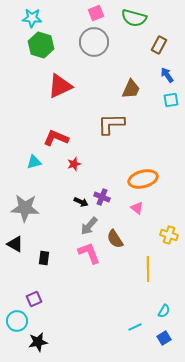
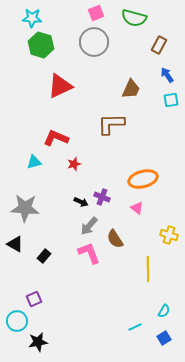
black rectangle: moved 2 px up; rotated 32 degrees clockwise
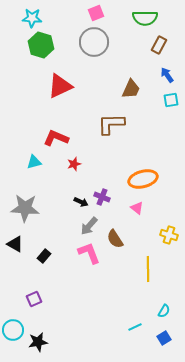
green semicircle: moved 11 px right; rotated 15 degrees counterclockwise
cyan circle: moved 4 px left, 9 px down
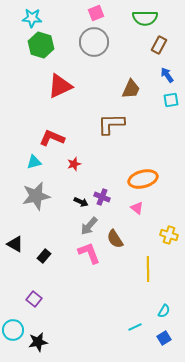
red L-shape: moved 4 px left
gray star: moved 11 px right, 12 px up; rotated 16 degrees counterclockwise
purple square: rotated 28 degrees counterclockwise
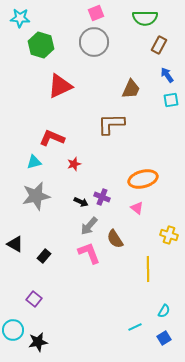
cyan star: moved 12 px left
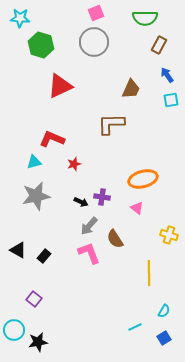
red L-shape: moved 1 px down
purple cross: rotated 14 degrees counterclockwise
black triangle: moved 3 px right, 6 px down
yellow line: moved 1 px right, 4 px down
cyan circle: moved 1 px right
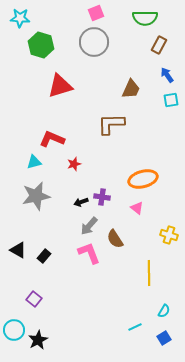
red triangle: rotated 8 degrees clockwise
black arrow: rotated 136 degrees clockwise
black star: moved 2 px up; rotated 18 degrees counterclockwise
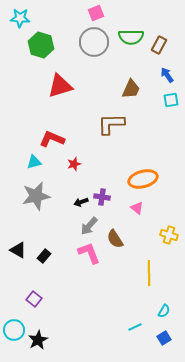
green semicircle: moved 14 px left, 19 px down
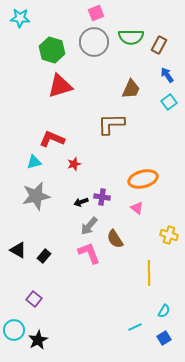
green hexagon: moved 11 px right, 5 px down
cyan square: moved 2 px left, 2 px down; rotated 28 degrees counterclockwise
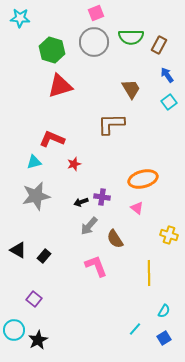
brown trapezoid: rotated 55 degrees counterclockwise
pink L-shape: moved 7 px right, 13 px down
cyan line: moved 2 px down; rotated 24 degrees counterclockwise
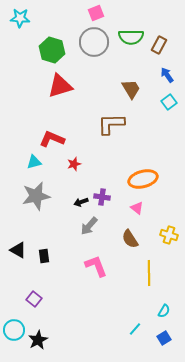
brown semicircle: moved 15 px right
black rectangle: rotated 48 degrees counterclockwise
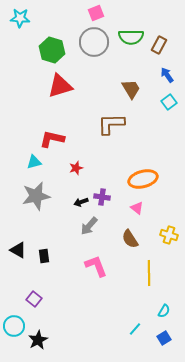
red L-shape: rotated 10 degrees counterclockwise
red star: moved 2 px right, 4 px down
cyan circle: moved 4 px up
